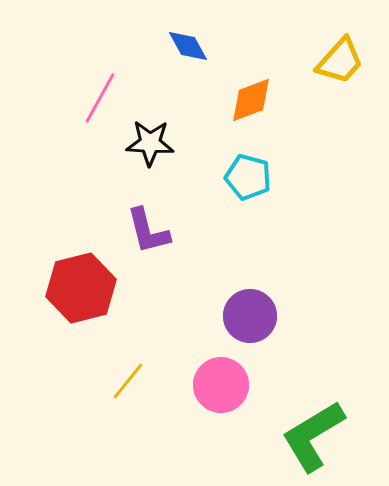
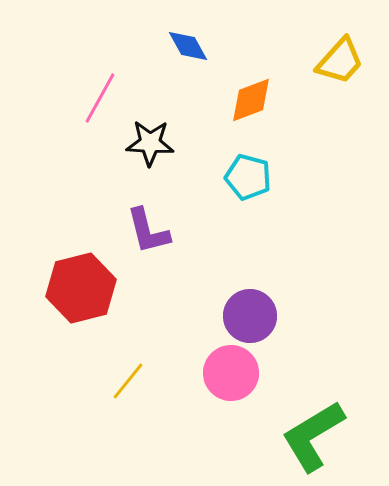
pink circle: moved 10 px right, 12 px up
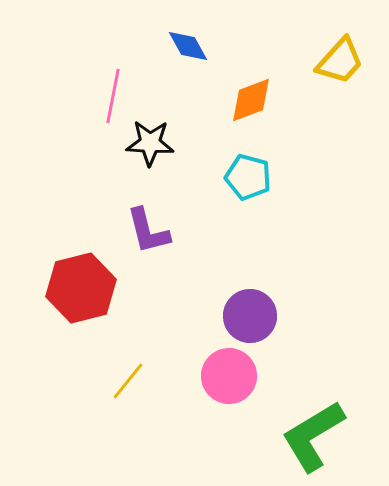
pink line: moved 13 px right, 2 px up; rotated 18 degrees counterclockwise
pink circle: moved 2 px left, 3 px down
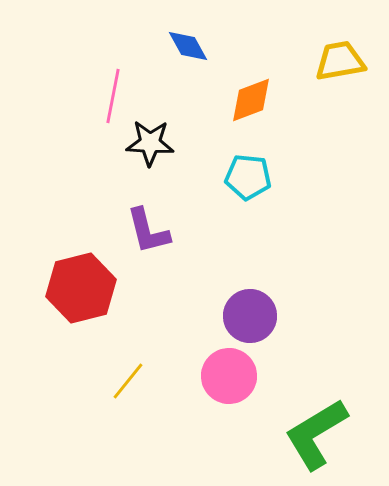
yellow trapezoid: rotated 142 degrees counterclockwise
cyan pentagon: rotated 9 degrees counterclockwise
green L-shape: moved 3 px right, 2 px up
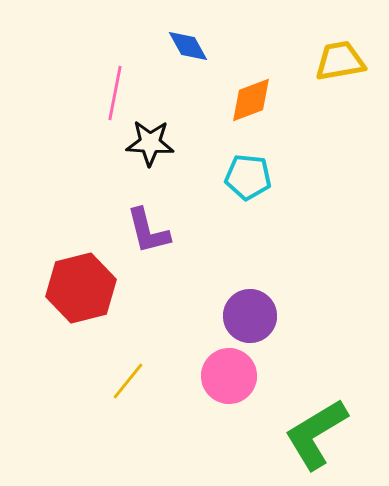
pink line: moved 2 px right, 3 px up
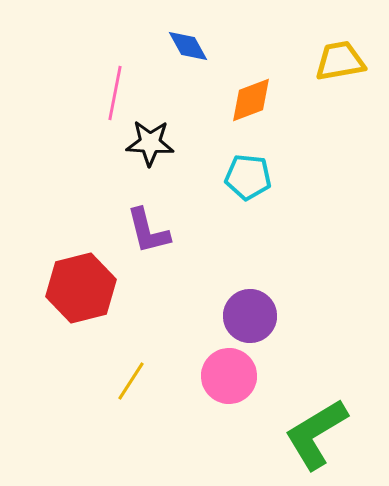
yellow line: moved 3 px right; rotated 6 degrees counterclockwise
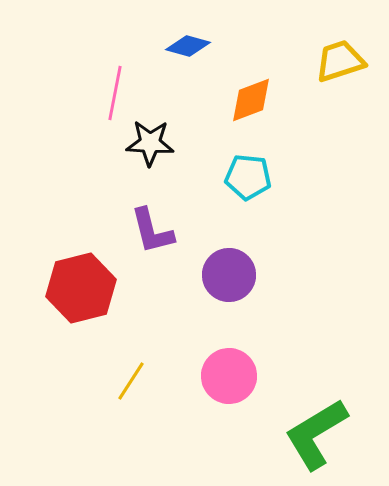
blue diamond: rotated 45 degrees counterclockwise
yellow trapezoid: rotated 8 degrees counterclockwise
purple L-shape: moved 4 px right
purple circle: moved 21 px left, 41 px up
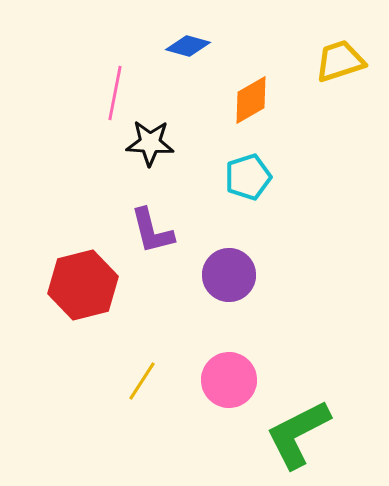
orange diamond: rotated 9 degrees counterclockwise
cyan pentagon: rotated 24 degrees counterclockwise
red hexagon: moved 2 px right, 3 px up
pink circle: moved 4 px down
yellow line: moved 11 px right
green L-shape: moved 18 px left; rotated 4 degrees clockwise
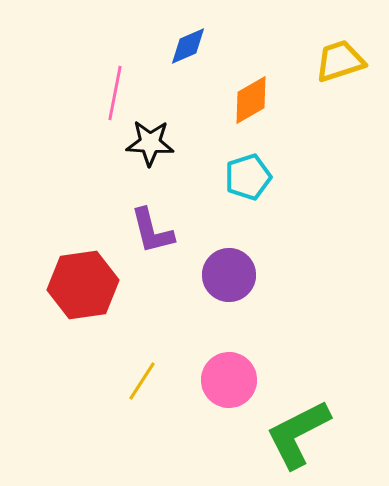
blue diamond: rotated 39 degrees counterclockwise
red hexagon: rotated 6 degrees clockwise
